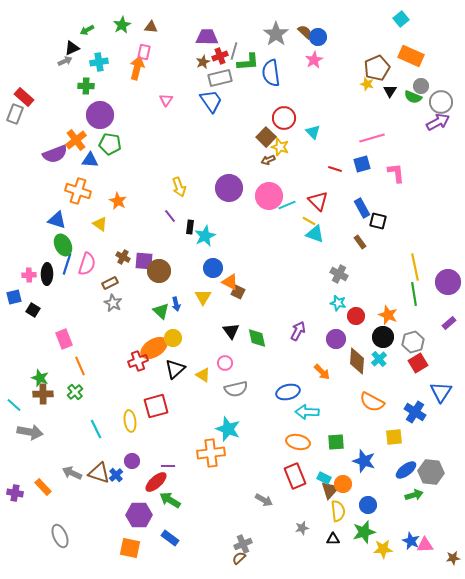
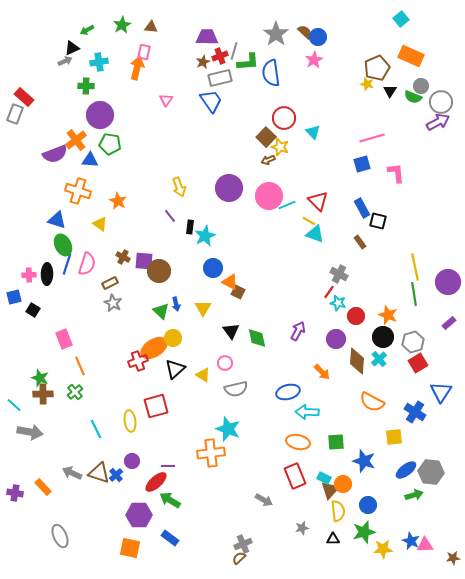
red line at (335, 169): moved 6 px left, 123 px down; rotated 72 degrees counterclockwise
yellow triangle at (203, 297): moved 11 px down
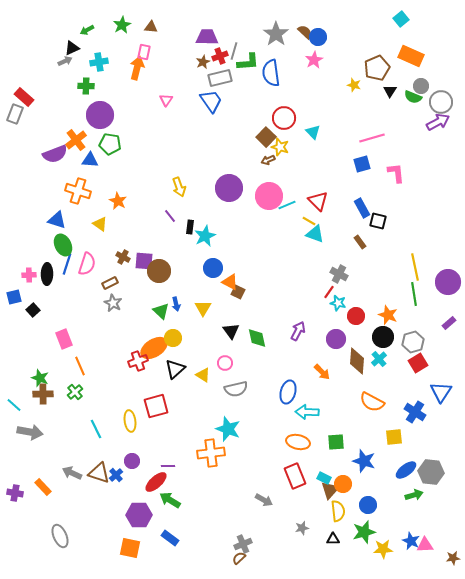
yellow star at (367, 84): moved 13 px left, 1 px down
black square at (33, 310): rotated 16 degrees clockwise
blue ellipse at (288, 392): rotated 60 degrees counterclockwise
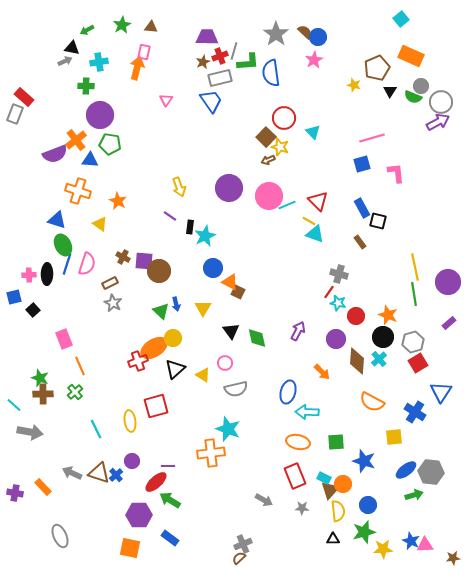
black triangle at (72, 48): rotated 35 degrees clockwise
purple line at (170, 216): rotated 16 degrees counterclockwise
gray cross at (339, 274): rotated 12 degrees counterclockwise
gray star at (302, 528): moved 20 px up; rotated 16 degrees clockwise
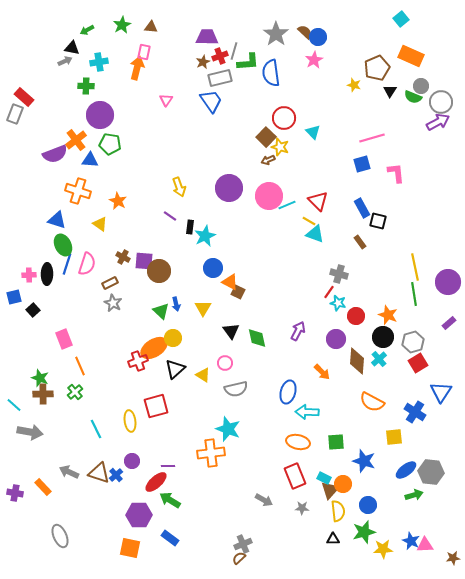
gray arrow at (72, 473): moved 3 px left, 1 px up
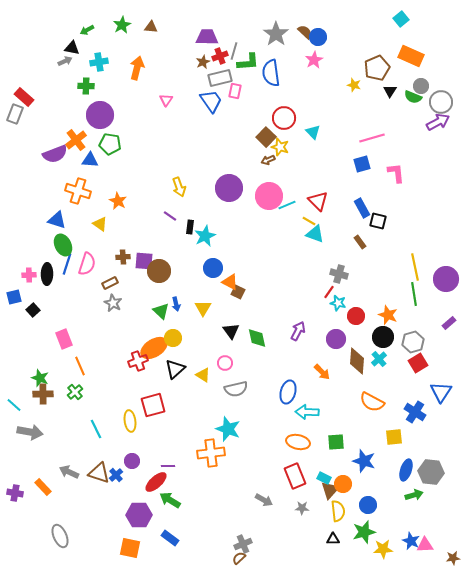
pink rectangle at (144, 52): moved 91 px right, 39 px down
brown cross at (123, 257): rotated 32 degrees counterclockwise
purple circle at (448, 282): moved 2 px left, 3 px up
red square at (156, 406): moved 3 px left, 1 px up
blue ellipse at (406, 470): rotated 35 degrees counterclockwise
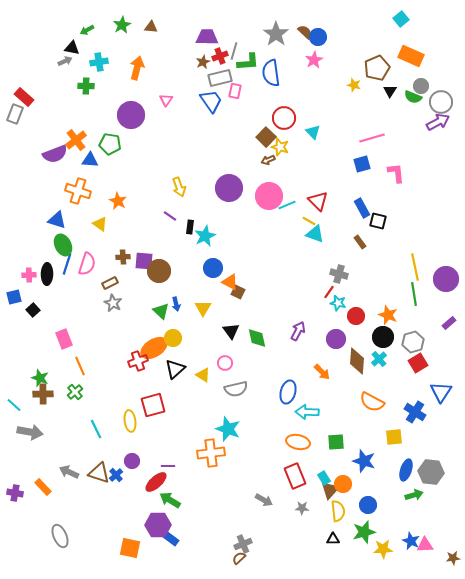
purple circle at (100, 115): moved 31 px right
cyan rectangle at (324, 478): rotated 32 degrees clockwise
purple hexagon at (139, 515): moved 19 px right, 10 px down
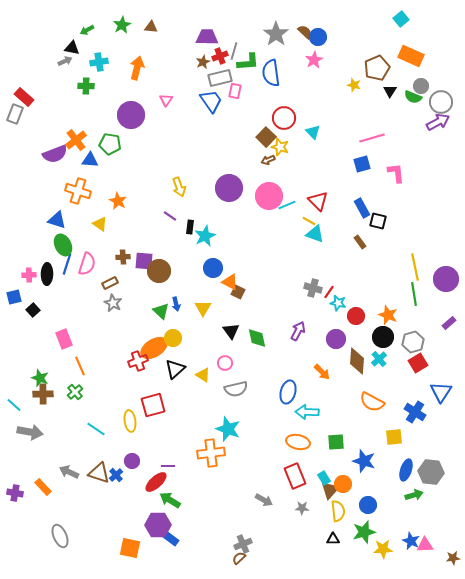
gray cross at (339, 274): moved 26 px left, 14 px down
cyan line at (96, 429): rotated 30 degrees counterclockwise
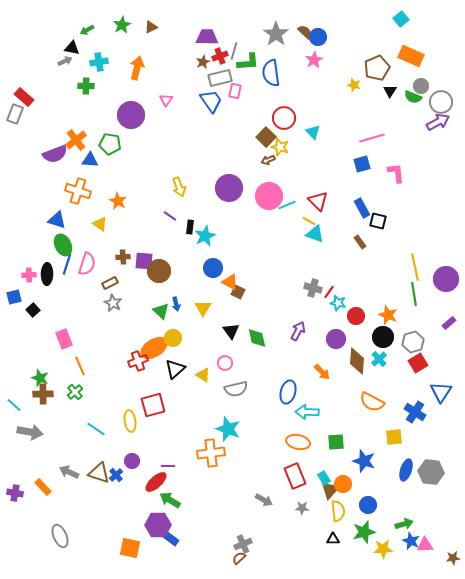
brown triangle at (151, 27): rotated 32 degrees counterclockwise
green arrow at (414, 495): moved 10 px left, 29 px down
